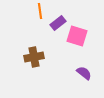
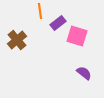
brown cross: moved 17 px left, 17 px up; rotated 30 degrees counterclockwise
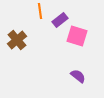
purple rectangle: moved 2 px right, 3 px up
purple semicircle: moved 6 px left, 3 px down
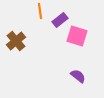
brown cross: moved 1 px left, 1 px down
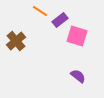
orange line: rotated 49 degrees counterclockwise
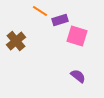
purple rectangle: rotated 21 degrees clockwise
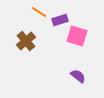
orange line: moved 1 px left, 1 px down
brown cross: moved 10 px right
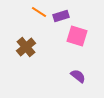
purple rectangle: moved 1 px right, 4 px up
brown cross: moved 6 px down
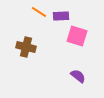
purple rectangle: rotated 14 degrees clockwise
brown cross: rotated 36 degrees counterclockwise
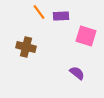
orange line: rotated 21 degrees clockwise
pink square: moved 9 px right
purple semicircle: moved 1 px left, 3 px up
